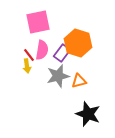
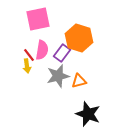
pink square: moved 3 px up
orange hexagon: moved 1 px right, 5 px up
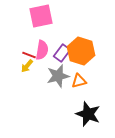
pink square: moved 3 px right, 3 px up
orange hexagon: moved 2 px right, 13 px down
red line: rotated 32 degrees counterclockwise
yellow arrow: rotated 48 degrees clockwise
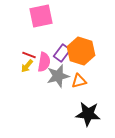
pink semicircle: moved 2 px right, 12 px down
black star: rotated 15 degrees counterclockwise
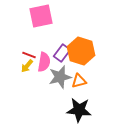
gray star: moved 2 px right, 1 px down
black star: moved 9 px left, 4 px up
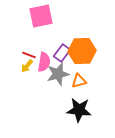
orange hexagon: moved 1 px right; rotated 20 degrees counterclockwise
gray star: moved 2 px left, 3 px up
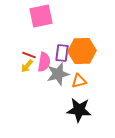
purple rectangle: rotated 30 degrees counterclockwise
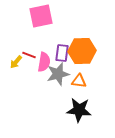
yellow arrow: moved 11 px left, 4 px up
orange triangle: rotated 21 degrees clockwise
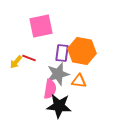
pink square: moved 10 px down
orange hexagon: rotated 12 degrees clockwise
red line: moved 3 px down
pink semicircle: moved 6 px right, 27 px down
black star: moved 20 px left, 4 px up
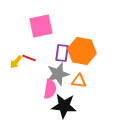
black star: moved 5 px right
